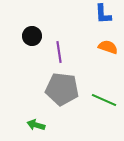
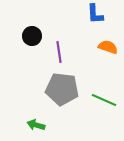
blue L-shape: moved 8 px left
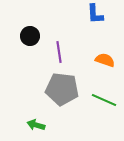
black circle: moved 2 px left
orange semicircle: moved 3 px left, 13 px down
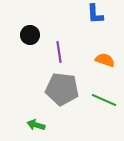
black circle: moved 1 px up
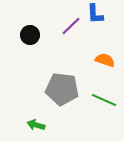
purple line: moved 12 px right, 26 px up; rotated 55 degrees clockwise
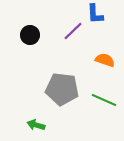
purple line: moved 2 px right, 5 px down
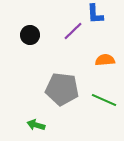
orange semicircle: rotated 24 degrees counterclockwise
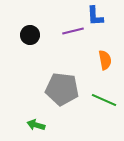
blue L-shape: moved 2 px down
purple line: rotated 30 degrees clockwise
orange semicircle: rotated 84 degrees clockwise
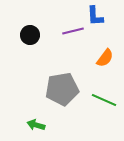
orange semicircle: moved 2 px up; rotated 48 degrees clockwise
gray pentagon: rotated 16 degrees counterclockwise
